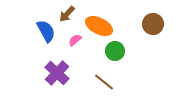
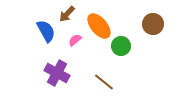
orange ellipse: rotated 24 degrees clockwise
green circle: moved 6 px right, 5 px up
purple cross: rotated 15 degrees counterclockwise
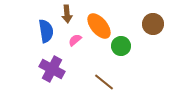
brown arrow: rotated 48 degrees counterclockwise
blue semicircle: rotated 20 degrees clockwise
purple cross: moved 5 px left, 4 px up
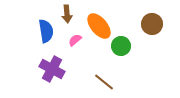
brown circle: moved 1 px left
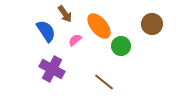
brown arrow: moved 2 px left; rotated 30 degrees counterclockwise
blue semicircle: rotated 25 degrees counterclockwise
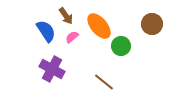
brown arrow: moved 1 px right, 2 px down
pink semicircle: moved 3 px left, 3 px up
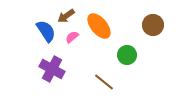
brown arrow: rotated 90 degrees clockwise
brown circle: moved 1 px right, 1 px down
green circle: moved 6 px right, 9 px down
